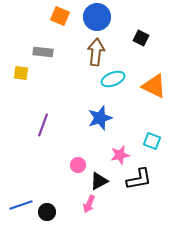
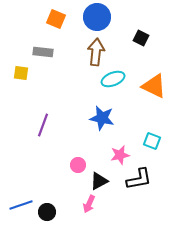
orange square: moved 4 px left, 3 px down
blue star: moved 2 px right; rotated 30 degrees clockwise
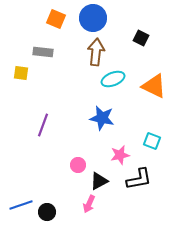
blue circle: moved 4 px left, 1 px down
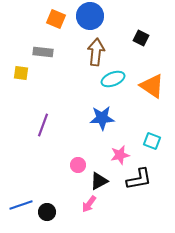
blue circle: moved 3 px left, 2 px up
orange triangle: moved 2 px left; rotated 8 degrees clockwise
blue star: rotated 15 degrees counterclockwise
pink arrow: rotated 12 degrees clockwise
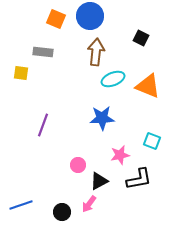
orange triangle: moved 4 px left; rotated 12 degrees counterclockwise
black circle: moved 15 px right
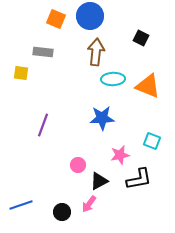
cyan ellipse: rotated 20 degrees clockwise
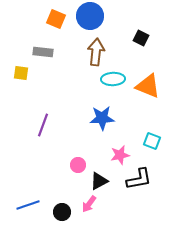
blue line: moved 7 px right
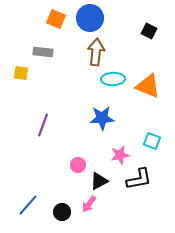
blue circle: moved 2 px down
black square: moved 8 px right, 7 px up
blue line: rotated 30 degrees counterclockwise
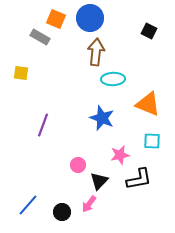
gray rectangle: moved 3 px left, 15 px up; rotated 24 degrees clockwise
orange triangle: moved 18 px down
blue star: rotated 25 degrees clockwise
cyan square: rotated 18 degrees counterclockwise
black triangle: rotated 18 degrees counterclockwise
